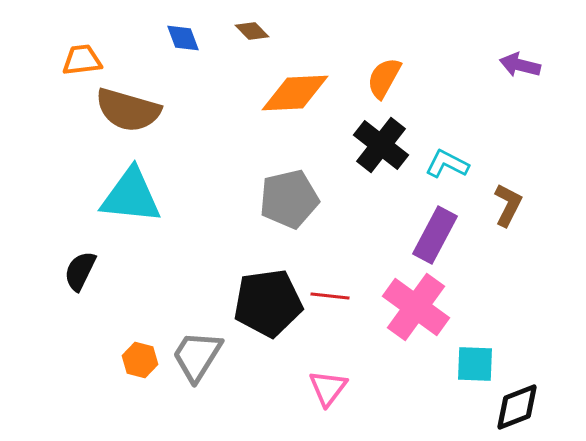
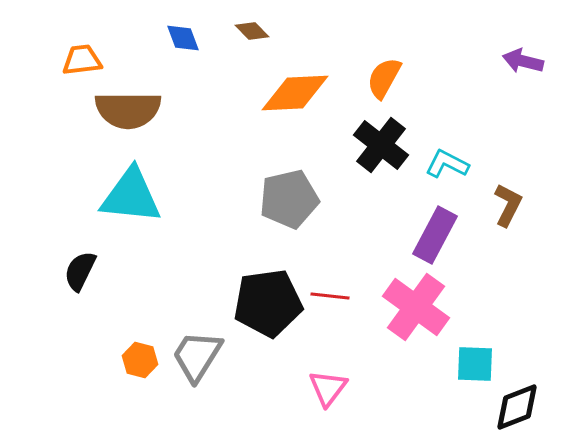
purple arrow: moved 3 px right, 4 px up
brown semicircle: rotated 16 degrees counterclockwise
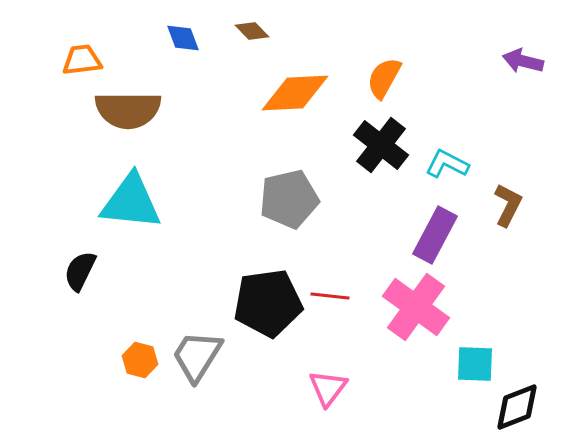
cyan triangle: moved 6 px down
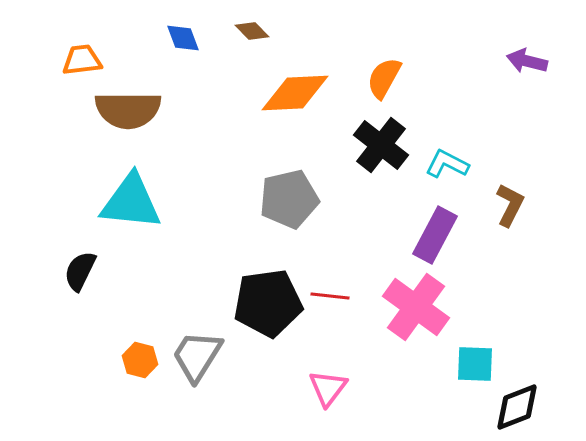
purple arrow: moved 4 px right
brown L-shape: moved 2 px right
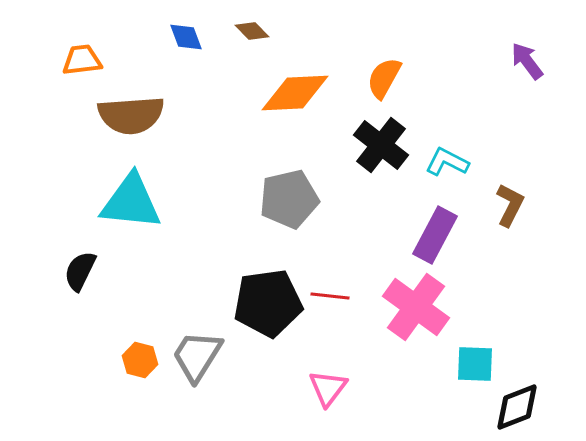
blue diamond: moved 3 px right, 1 px up
purple arrow: rotated 39 degrees clockwise
brown semicircle: moved 3 px right, 5 px down; rotated 4 degrees counterclockwise
cyan L-shape: moved 2 px up
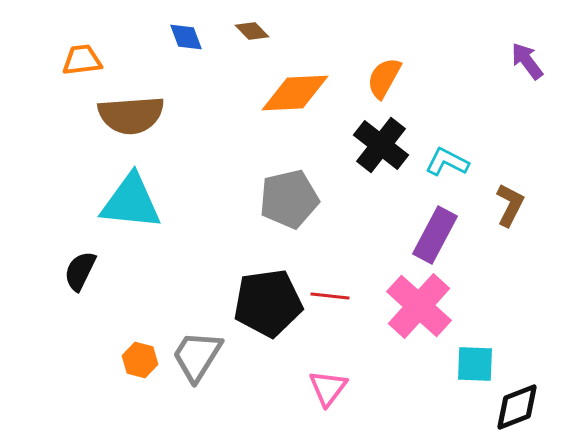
pink cross: moved 3 px right, 1 px up; rotated 6 degrees clockwise
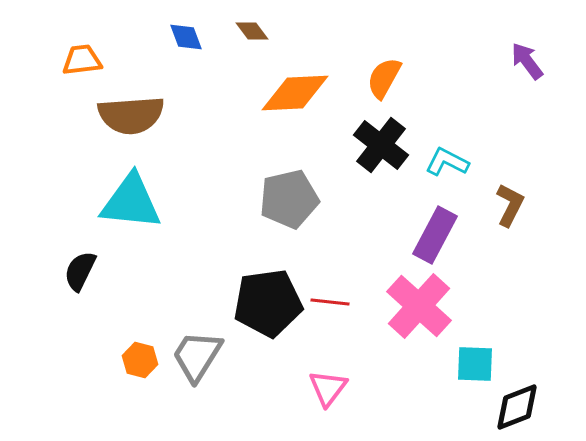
brown diamond: rotated 8 degrees clockwise
red line: moved 6 px down
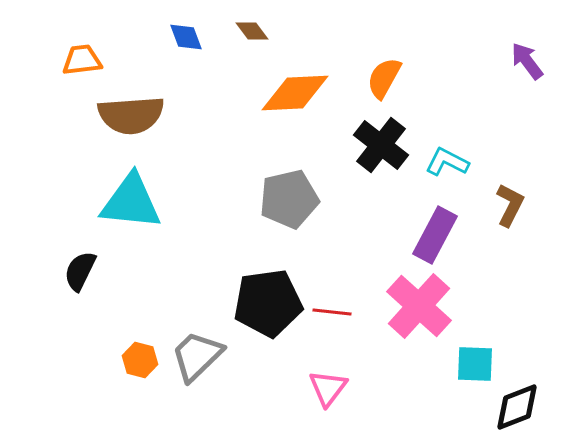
red line: moved 2 px right, 10 px down
gray trapezoid: rotated 14 degrees clockwise
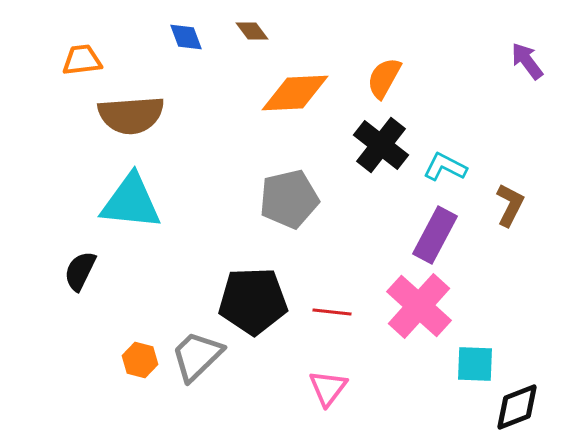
cyan L-shape: moved 2 px left, 5 px down
black pentagon: moved 15 px left, 2 px up; rotated 6 degrees clockwise
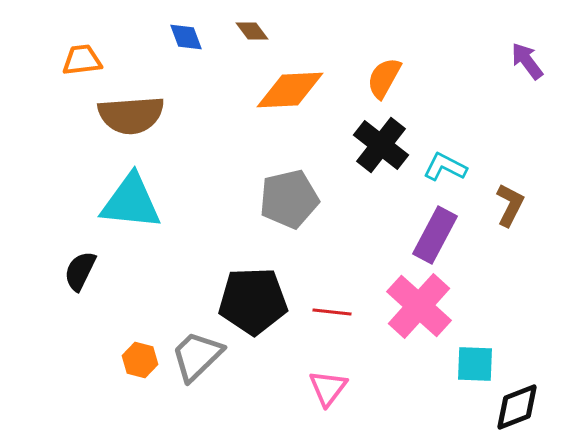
orange diamond: moved 5 px left, 3 px up
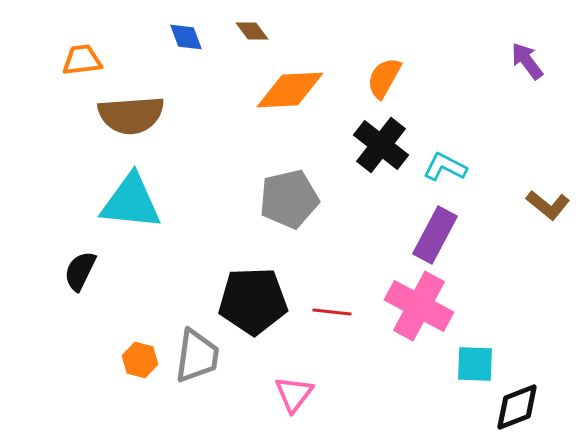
brown L-shape: moved 38 px right; rotated 102 degrees clockwise
pink cross: rotated 14 degrees counterclockwise
gray trapezoid: rotated 142 degrees clockwise
pink triangle: moved 34 px left, 6 px down
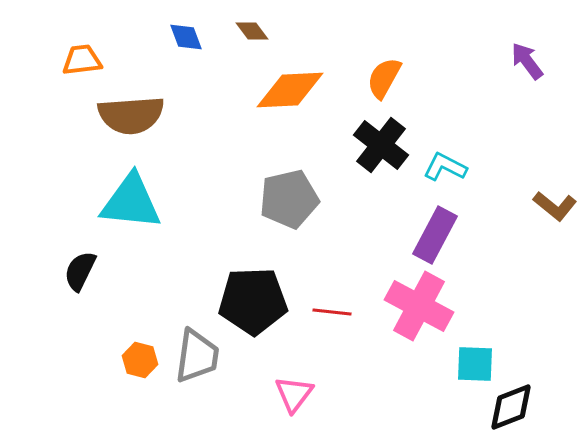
brown L-shape: moved 7 px right, 1 px down
black diamond: moved 6 px left
